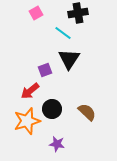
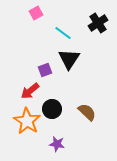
black cross: moved 20 px right, 10 px down; rotated 24 degrees counterclockwise
orange star: rotated 24 degrees counterclockwise
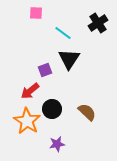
pink square: rotated 32 degrees clockwise
purple star: rotated 21 degrees counterclockwise
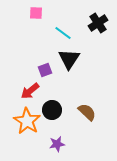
black circle: moved 1 px down
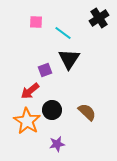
pink square: moved 9 px down
black cross: moved 1 px right, 5 px up
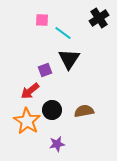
pink square: moved 6 px right, 2 px up
brown semicircle: moved 3 px left, 1 px up; rotated 54 degrees counterclockwise
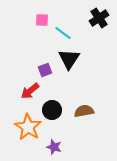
orange star: moved 1 px right, 6 px down
purple star: moved 3 px left, 3 px down; rotated 28 degrees clockwise
